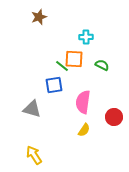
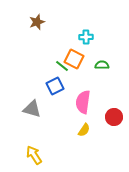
brown star: moved 2 px left, 5 px down
orange square: rotated 24 degrees clockwise
green semicircle: rotated 24 degrees counterclockwise
blue square: moved 1 px right, 1 px down; rotated 18 degrees counterclockwise
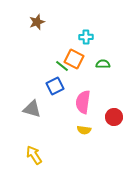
green semicircle: moved 1 px right, 1 px up
yellow semicircle: rotated 64 degrees clockwise
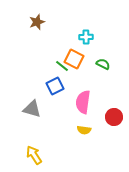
green semicircle: rotated 24 degrees clockwise
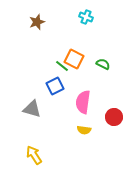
cyan cross: moved 20 px up; rotated 24 degrees clockwise
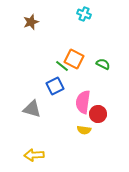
cyan cross: moved 2 px left, 3 px up
brown star: moved 6 px left
red circle: moved 16 px left, 3 px up
yellow arrow: rotated 60 degrees counterclockwise
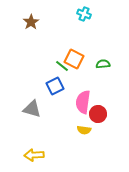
brown star: rotated 14 degrees counterclockwise
green semicircle: rotated 32 degrees counterclockwise
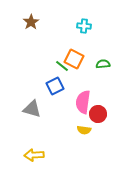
cyan cross: moved 12 px down; rotated 16 degrees counterclockwise
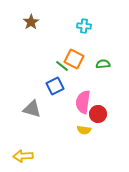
yellow arrow: moved 11 px left, 1 px down
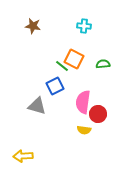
brown star: moved 2 px right, 4 px down; rotated 28 degrees counterclockwise
gray triangle: moved 5 px right, 3 px up
